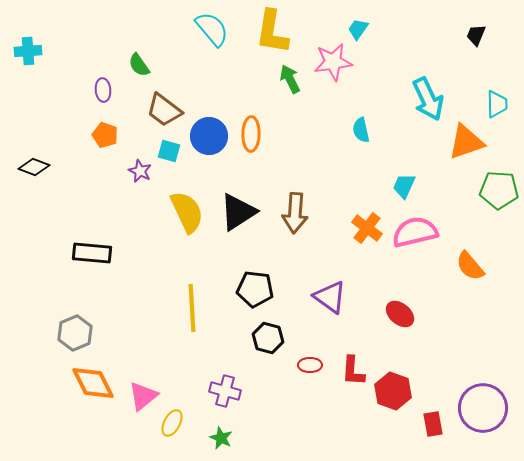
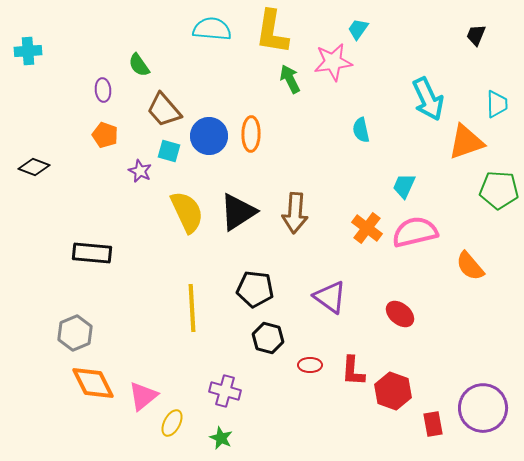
cyan semicircle at (212, 29): rotated 45 degrees counterclockwise
brown trapezoid at (164, 110): rotated 12 degrees clockwise
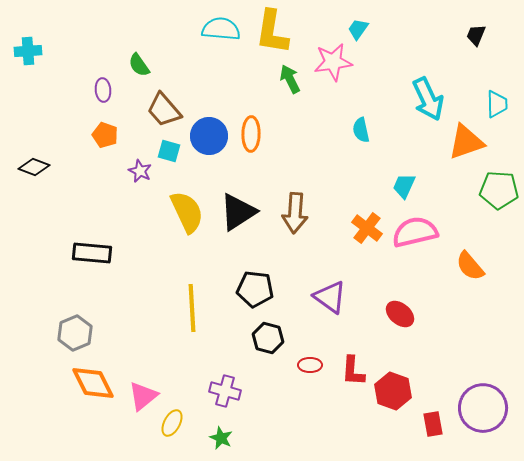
cyan semicircle at (212, 29): moved 9 px right
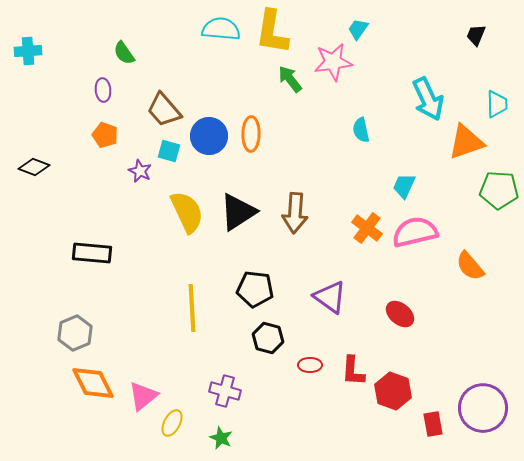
green semicircle at (139, 65): moved 15 px left, 12 px up
green arrow at (290, 79): rotated 12 degrees counterclockwise
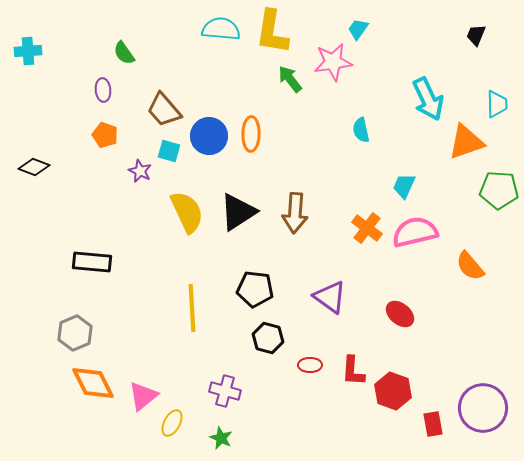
black rectangle at (92, 253): moved 9 px down
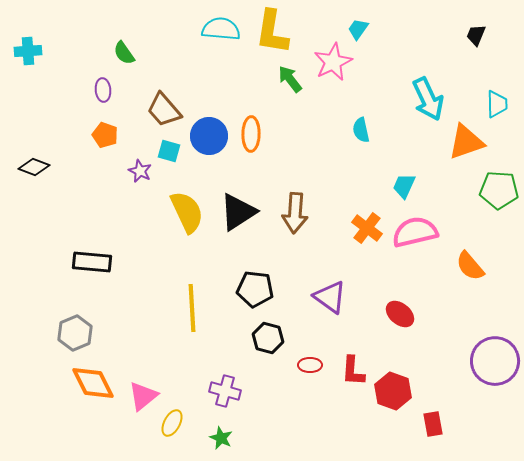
pink star at (333, 62): rotated 18 degrees counterclockwise
purple circle at (483, 408): moved 12 px right, 47 px up
